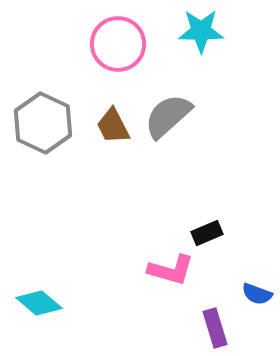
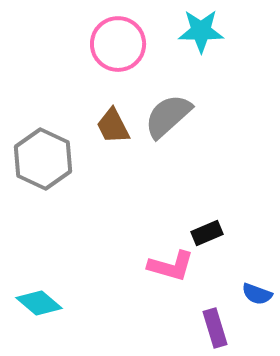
gray hexagon: moved 36 px down
pink L-shape: moved 4 px up
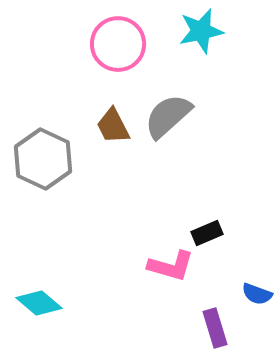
cyan star: rotated 12 degrees counterclockwise
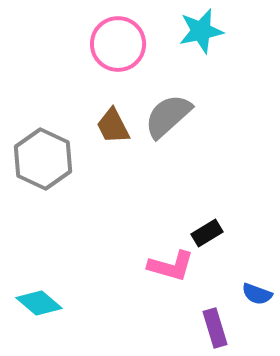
black rectangle: rotated 8 degrees counterclockwise
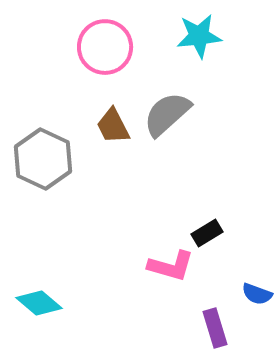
cyan star: moved 2 px left, 5 px down; rotated 6 degrees clockwise
pink circle: moved 13 px left, 3 px down
gray semicircle: moved 1 px left, 2 px up
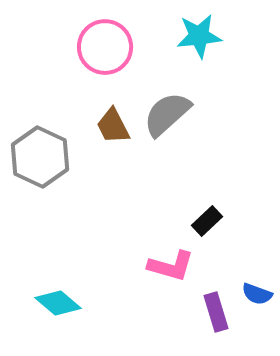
gray hexagon: moved 3 px left, 2 px up
black rectangle: moved 12 px up; rotated 12 degrees counterclockwise
cyan diamond: moved 19 px right
purple rectangle: moved 1 px right, 16 px up
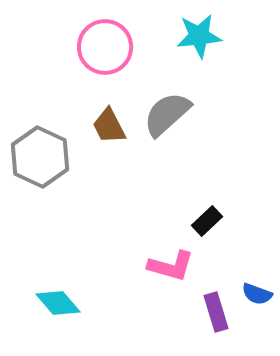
brown trapezoid: moved 4 px left
cyan diamond: rotated 9 degrees clockwise
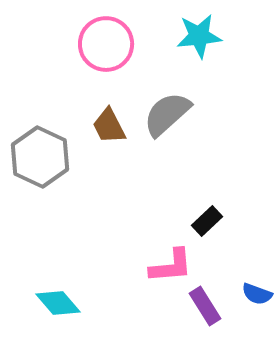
pink circle: moved 1 px right, 3 px up
pink L-shape: rotated 21 degrees counterclockwise
purple rectangle: moved 11 px left, 6 px up; rotated 15 degrees counterclockwise
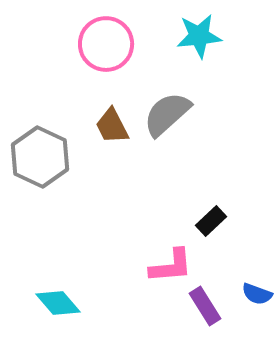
brown trapezoid: moved 3 px right
black rectangle: moved 4 px right
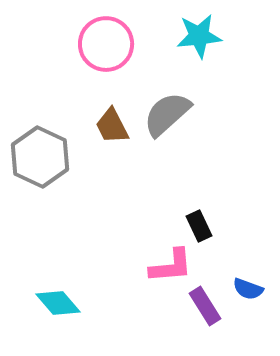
black rectangle: moved 12 px left, 5 px down; rotated 72 degrees counterclockwise
blue semicircle: moved 9 px left, 5 px up
